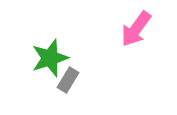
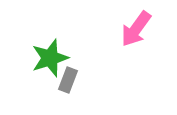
gray rectangle: rotated 10 degrees counterclockwise
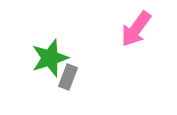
gray rectangle: moved 3 px up
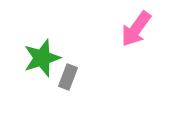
green star: moved 8 px left
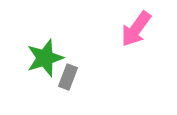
green star: moved 3 px right
